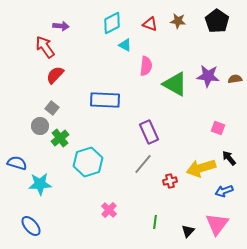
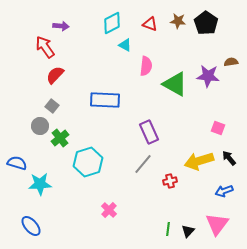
black pentagon: moved 11 px left, 2 px down
brown semicircle: moved 4 px left, 17 px up
gray square: moved 2 px up
yellow arrow: moved 2 px left, 7 px up
green line: moved 13 px right, 7 px down
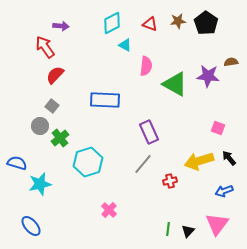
brown star: rotated 14 degrees counterclockwise
cyan star: rotated 10 degrees counterclockwise
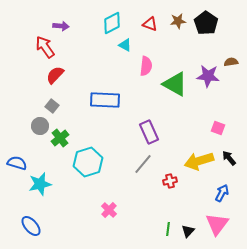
blue arrow: moved 2 px left, 2 px down; rotated 138 degrees clockwise
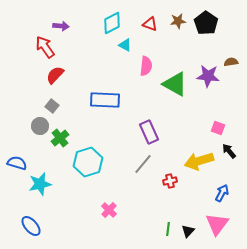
black arrow: moved 7 px up
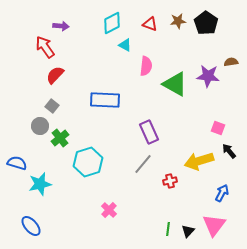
pink triangle: moved 3 px left, 1 px down
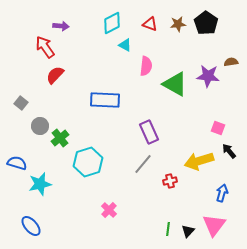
brown star: moved 3 px down
gray square: moved 31 px left, 3 px up
blue arrow: rotated 12 degrees counterclockwise
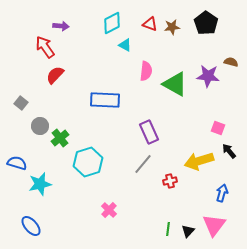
brown star: moved 6 px left, 3 px down
brown semicircle: rotated 24 degrees clockwise
pink semicircle: moved 5 px down
